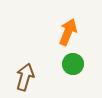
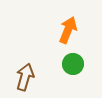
orange arrow: moved 2 px up
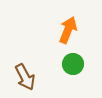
brown arrow: rotated 136 degrees clockwise
